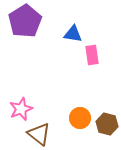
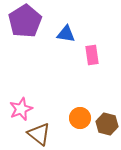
blue triangle: moved 7 px left
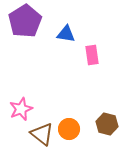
orange circle: moved 11 px left, 11 px down
brown triangle: moved 3 px right
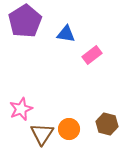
pink rectangle: rotated 60 degrees clockwise
brown triangle: rotated 25 degrees clockwise
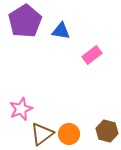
blue triangle: moved 5 px left, 3 px up
brown hexagon: moved 7 px down
orange circle: moved 5 px down
brown triangle: rotated 20 degrees clockwise
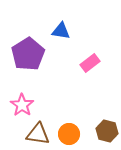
purple pentagon: moved 3 px right, 33 px down
pink rectangle: moved 2 px left, 8 px down
pink star: moved 1 px right, 4 px up; rotated 15 degrees counterclockwise
brown triangle: moved 4 px left; rotated 45 degrees clockwise
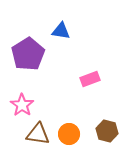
pink rectangle: moved 16 px down; rotated 18 degrees clockwise
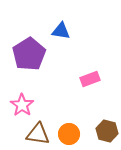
purple pentagon: moved 1 px right
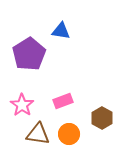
pink rectangle: moved 27 px left, 22 px down
brown hexagon: moved 5 px left, 13 px up; rotated 15 degrees clockwise
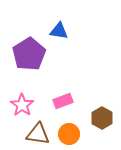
blue triangle: moved 2 px left
